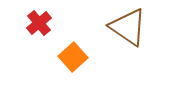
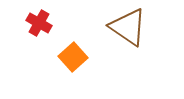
red cross: rotated 20 degrees counterclockwise
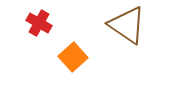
brown triangle: moved 1 px left, 2 px up
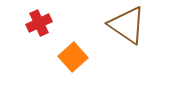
red cross: rotated 35 degrees clockwise
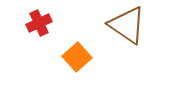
orange square: moved 4 px right
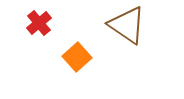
red cross: rotated 15 degrees counterclockwise
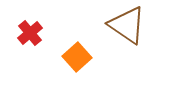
red cross: moved 9 px left, 10 px down
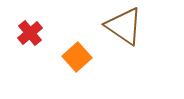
brown triangle: moved 3 px left, 1 px down
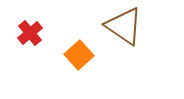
orange square: moved 2 px right, 2 px up
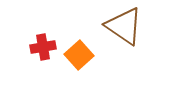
red cross: moved 13 px right, 14 px down; rotated 30 degrees clockwise
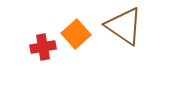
orange square: moved 3 px left, 21 px up
